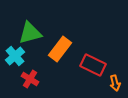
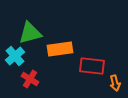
orange rectangle: rotated 45 degrees clockwise
red rectangle: moved 1 px left, 1 px down; rotated 20 degrees counterclockwise
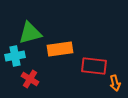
cyan cross: rotated 30 degrees clockwise
red rectangle: moved 2 px right
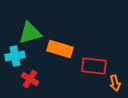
orange rectangle: rotated 25 degrees clockwise
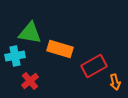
green triangle: rotated 25 degrees clockwise
red rectangle: rotated 35 degrees counterclockwise
red cross: moved 2 px down; rotated 18 degrees clockwise
orange arrow: moved 1 px up
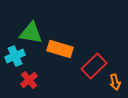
green triangle: moved 1 px right
cyan cross: rotated 12 degrees counterclockwise
red rectangle: rotated 15 degrees counterclockwise
red cross: moved 1 px left, 1 px up
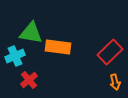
orange rectangle: moved 2 px left, 2 px up; rotated 10 degrees counterclockwise
red rectangle: moved 16 px right, 14 px up
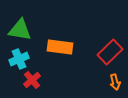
green triangle: moved 11 px left, 3 px up
orange rectangle: moved 2 px right
cyan cross: moved 4 px right, 3 px down
red cross: moved 3 px right
